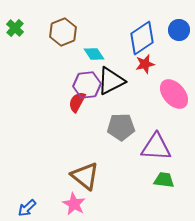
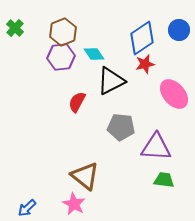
purple hexagon: moved 26 px left, 28 px up
gray pentagon: rotated 8 degrees clockwise
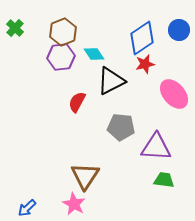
brown triangle: rotated 24 degrees clockwise
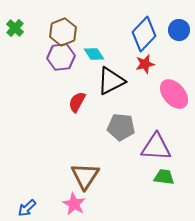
blue diamond: moved 2 px right, 4 px up; rotated 12 degrees counterclockwise
green trapezoid: moved 3 px up
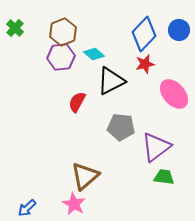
cyan diamond: rotated 15 degrees counterclockwise
purple triangle: rotated 40 degrees counterclockwise
brown triangle: rotated 16 degrees clockwise
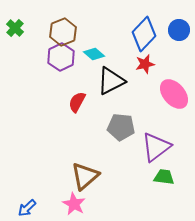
purple hexagon: rotated 20 degrees counterclockwise
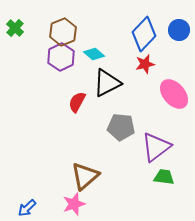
black triangle: moved 4 px left, 2 px down
pink star: rotated 25 degrees clockwise
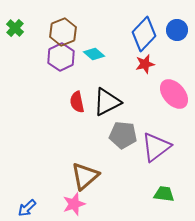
blue circle: moved 2 px left
black triangle: moved 19 px down
red semicircle: rotated 40 degrees counterclockwise
gray pentagon: moved 2 px right, 8 px down
green trapezoid: moved 17 px down
